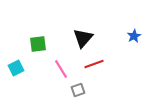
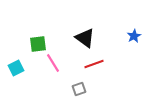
black triangle: moved 2 px right; rotated 35 degrees counterclockwise
pink line: moved 8 px left, 6 px up
gray square: moved 1 px right, 1 px up
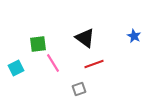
blue star: rotated 16 degrees counterclockwise
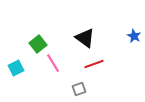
green square: rotated 30 degrees counterclockwise
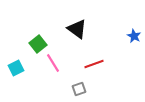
black triangle: moved 8 px left, 9 px up
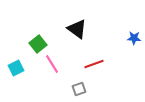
blue star: moved 2 px down; rotated 24 degrees counterclockwise
pink line: moved 1 px left, 1 px down
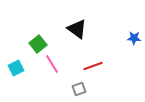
red line: moved 1 px left, 2 px down
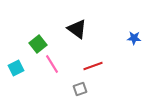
gray square: moved 1 px right
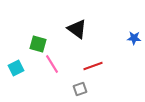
green square: rotated 36 degrees counterclockwise
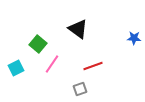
black triangle: moved 1 px right
green square: rotated 24 degrees clockwise
pink line: rotated 66 degrees clockwise
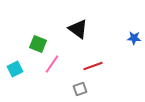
green square: rotated 18 degrees counterclockwise
cyan square: moved 1 px left, 1 px down
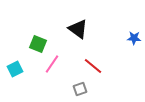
red line: rotated 60 degrees clockwise
